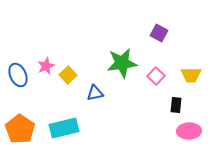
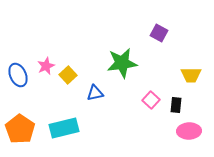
pink square: moved 5 px left, 24 px down
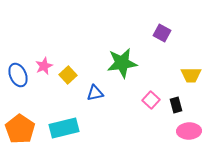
purple square: moved 3 px right
pink star: moved 2 px left
black rectangle: rotated 21 degrees counterclockwise
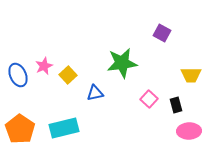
pink square: moved 2 px left, 1 px up
